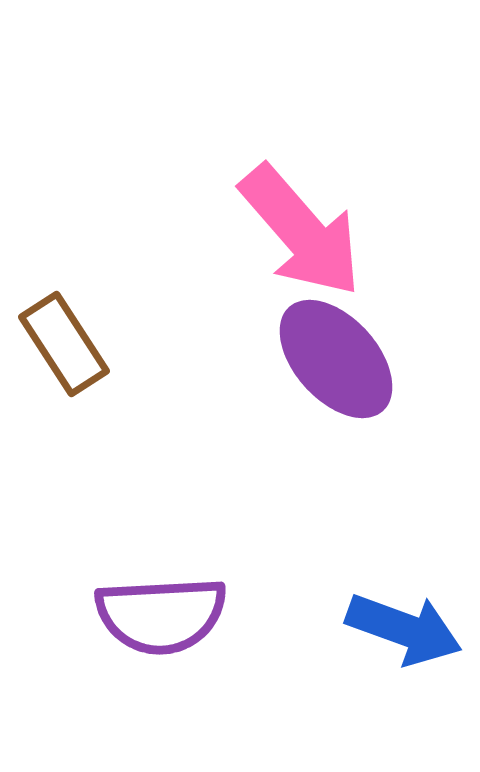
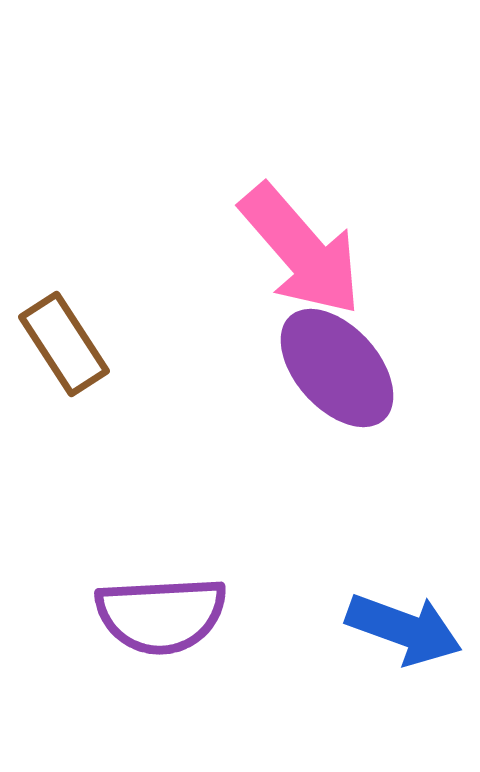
pink arrow: moved 19 px down
purple ellipse: moved 1 px right, 9 px down
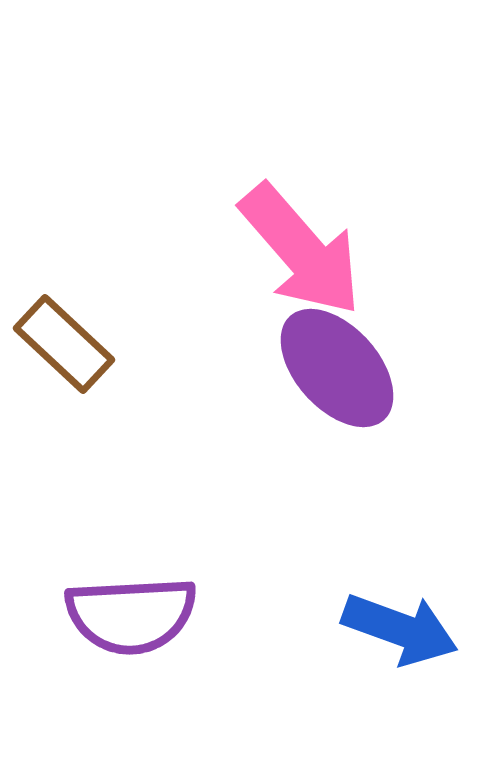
brown rectangle: rotated 14 degrees counterclockwise
purple semicircle: moved 30 px left
blue arrow: moved 4 px left
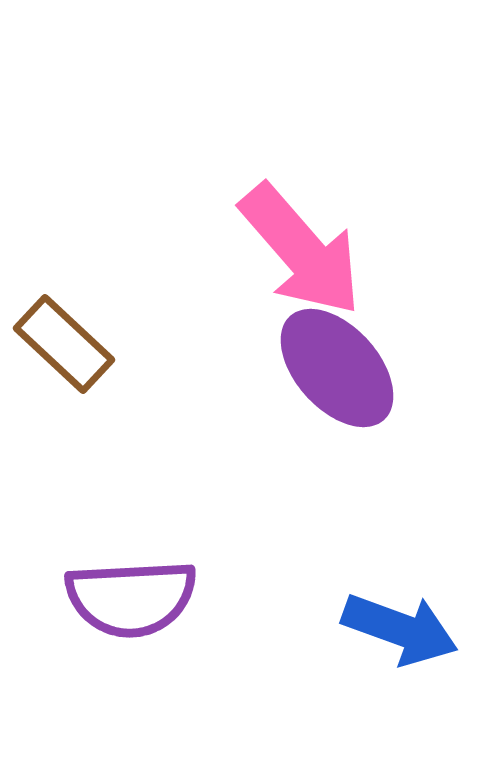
purple semicircle: moved 17 px up
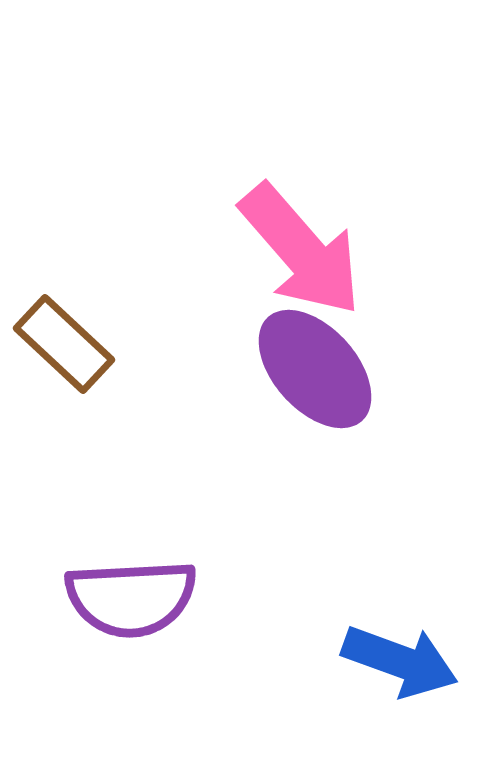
purple ellipse: moved 22 px left, 1 px down
blue arrow: moved 32 px down
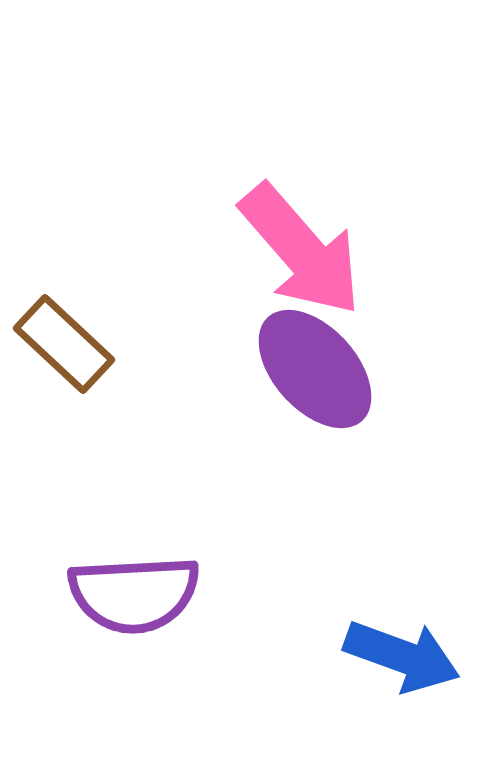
purple semicircle: moved 3 px right, 4 px up
blue arrow: moved 2 px right, 5 px up
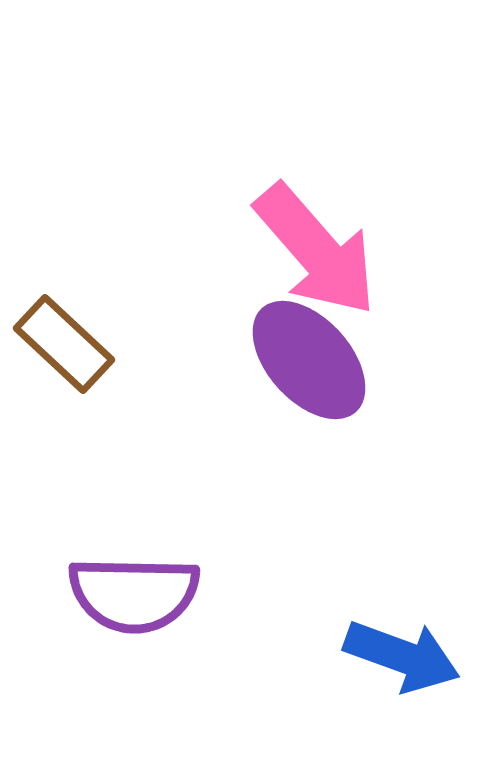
pink arrow: moved 15 px right
purple ellipse: moved 6 px left, 9 px up
purple semicircle: rotated 4 degrees clockwise
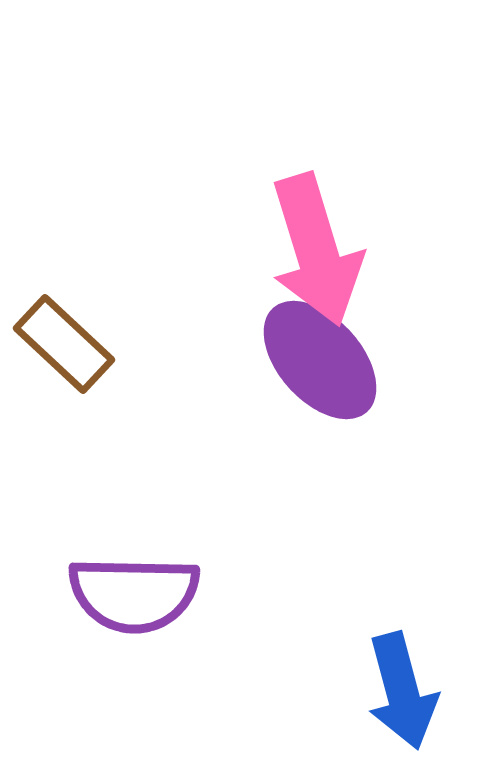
pink arrow: rotated 24 degrees clockwise
purple ellipse: moved 11 px right
blue arrow: moved 35 px down; rotated 55 degrees clockwise
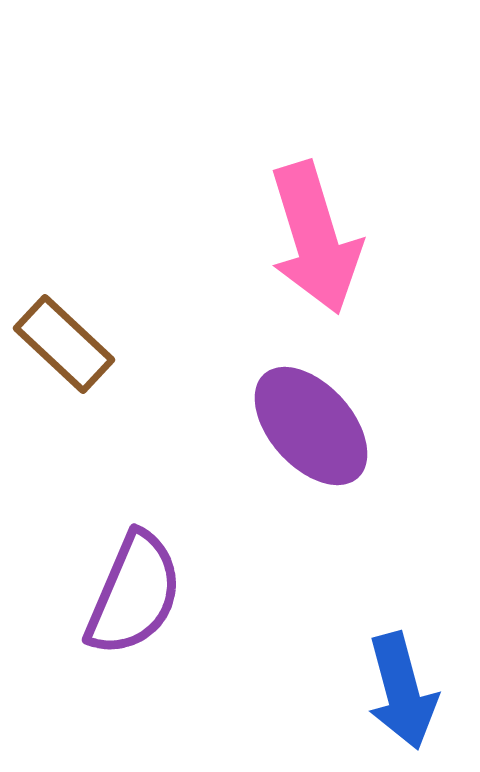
pink arrow: moved 1 px left, 12 px up
purple ellipse: moved 9 px left, 66 px down
purple semicircle: rotated 68 degrees counterclockwise
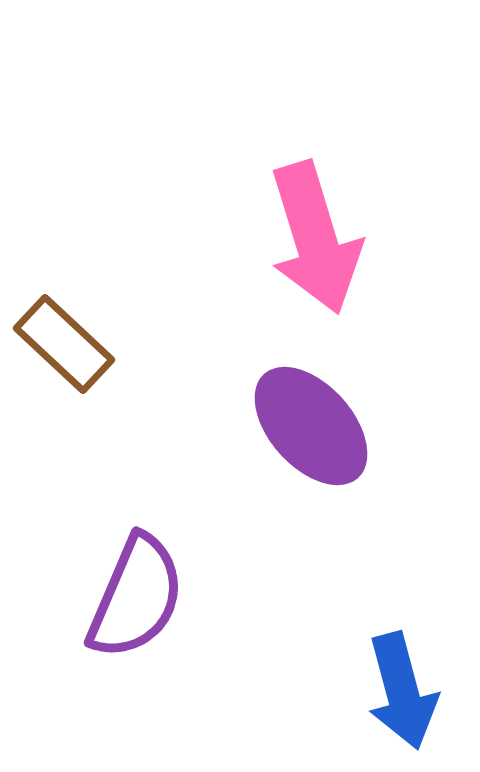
purple semicircle: moved 2 px right, 3 px down
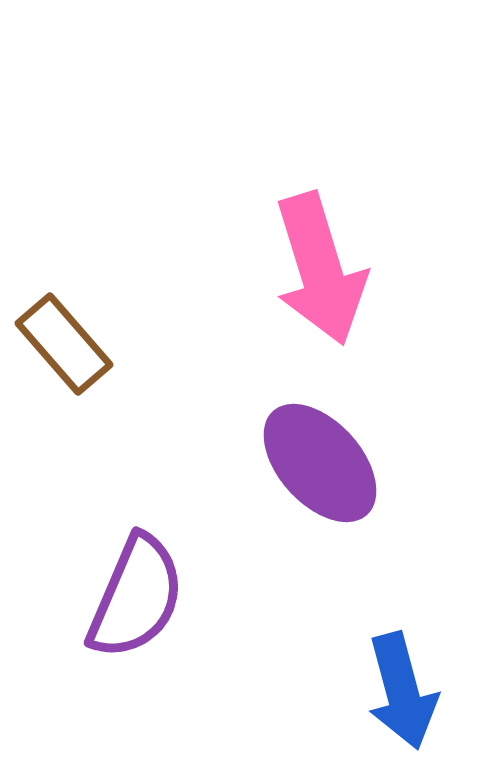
pink arrow: moved 5 px right, 31 px down
brown rectangle: rotated 6 degrees clockwise
purple ellipse: moved 9 px right, 37 px down
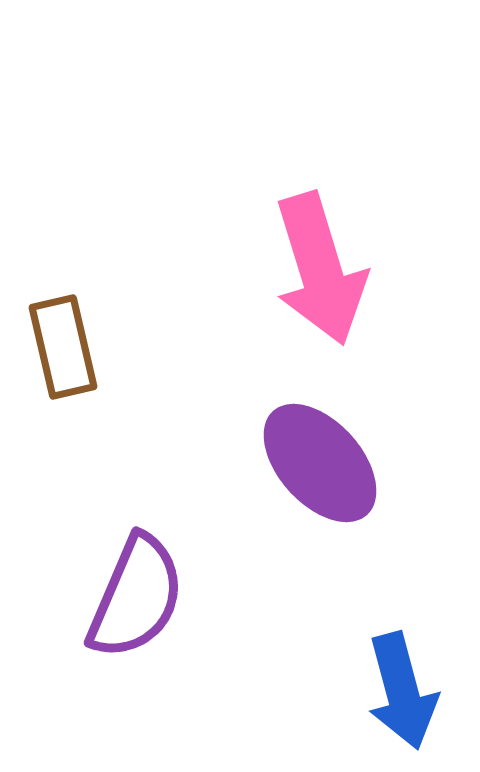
brown rectangle: moved 1 px left, 3 px down; rotated 28 degrees clockwise
